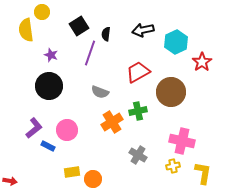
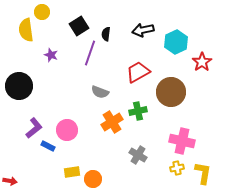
black circle: moved 30 px left
yellow cross: moved 4 px right, 2 px down
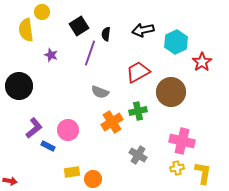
pink circle: moved 1 px right
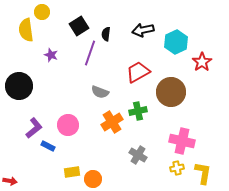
pink circle: moved 5 px up
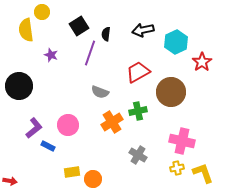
yellow L-shape: rotated 30 degrees counterclockwise
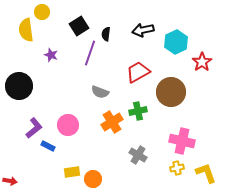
yellow L-shape: moved 3 px right
